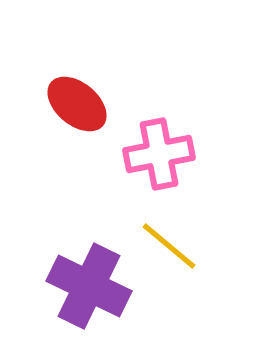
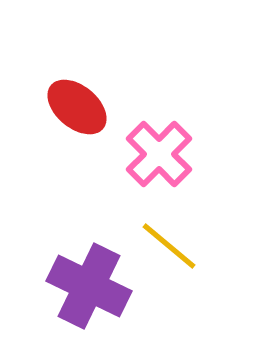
red ellipse: moved 3 px down
pink cross: rotated 34 degrees counterclockwise
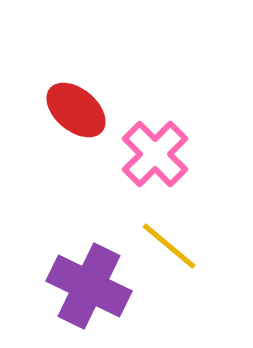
red ellipse: moved 1 px left, 3 px down
pink cross: moved 4 px left
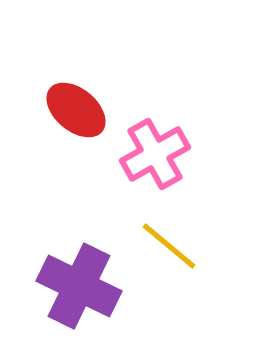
pink cross: rotated 16 degrees clockwise
purple cross: moved 10 px left
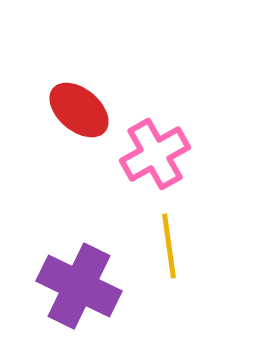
red ellipse: moved 3 px right
yellow line: rotated 42 degrees clockwise
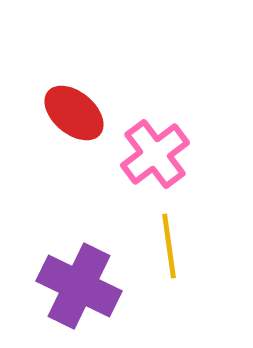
red ellipse: moved 5 px left, 3 px down
pink cross: rotated 8 degrees counterclockwise
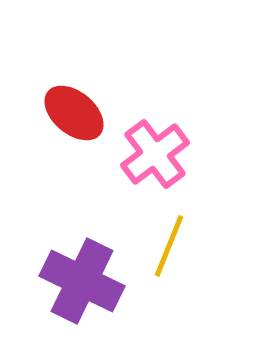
yellow line: rotated 30 degrees clockwise
purple cross: moved 3 px right, 5 px up
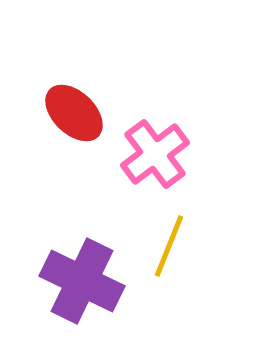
red ellipse: rotated 4 degrees clockwise
